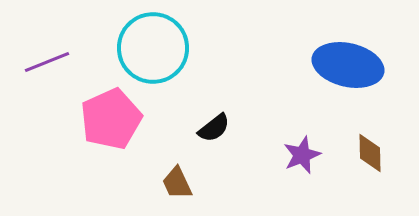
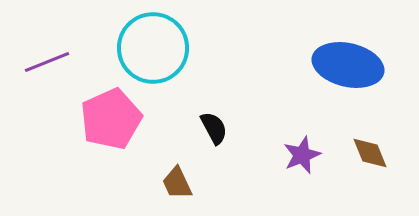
black semicircle: rotated 80 degrees counterclockwise
brown diamond: rotated 21 degrees counterclockwise
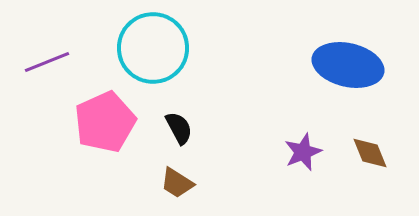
pink pentagon: moved 6 px left, 3 px down
black semicircle: moved 35 px left
purple star: moved 1 px right, 3 px up
brown trapezoid: rotated 33 degrees counterclockwise
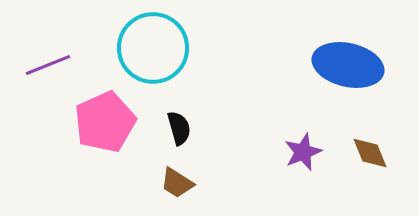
purple line: moved 1 px right, 3 px down
black semicircle: rotated 12 degrees clockwise
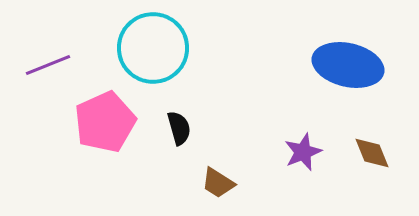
brown diamond: moved 2 px right
brown trapezoid: moved 41 px right
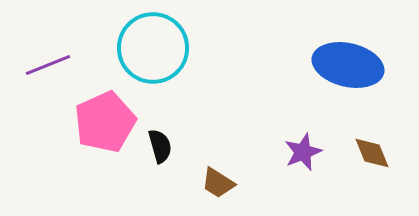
black semicircle: moved 19 px left, 18 px down
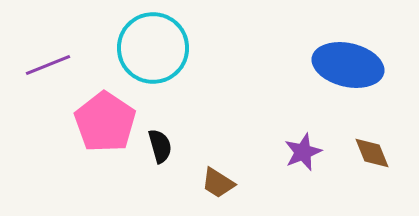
pink pentagon: rotated 14 degrees counterclockwise
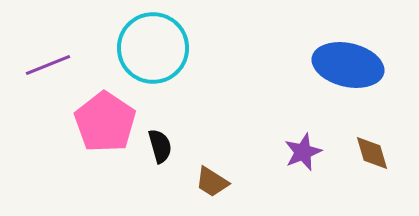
brown diamond: rotated 6 degrees clockwise
brown trapezoid: moved 6 px left, 1 px up
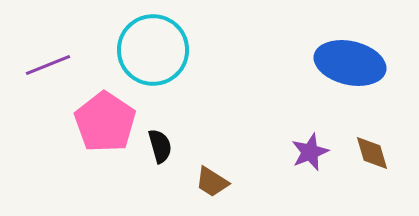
cyan circle: moved 2 px down
blue ellipse: moved 2 px right, 2 px up
purple star: moved 7 px right
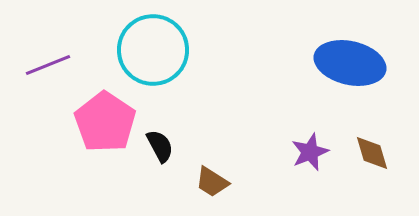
black semicircle: rotated 12 degrees counterclockwise
